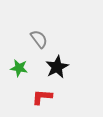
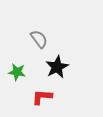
green star: moved 2 px left, 4 px down
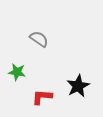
gray semicircle: rotated 18 degrees counterclockwise
black star: moved 21 px right, 19 px down
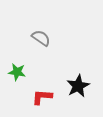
gray semicircle: moved 2 px right, 1 px up
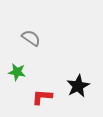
gray semicircle: moved 10 px left
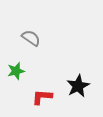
green star: moved 1 px left, 1 px up; rotated 24 degrees counterclockwise
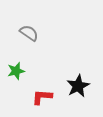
gray semicircle: moved 2 px left, 5 px up
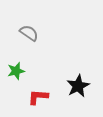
red L-shape: moved 4 px left
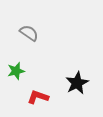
black star: moved 1 px left, 3 px up
red L-shape: rotated 15 degrees clockwise
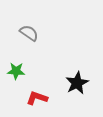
green star: rotated 18 degrees clockwise
red L-shape: moved 1 px left, 1 px down
